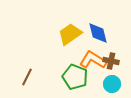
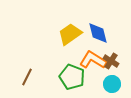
brown cross: rotated 21 degrees clockwise
green pentagon: moved 3 px left
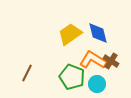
brown line: moved 4 px up
cyan circle: moved 15 px left
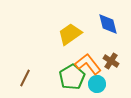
blue diamond: moved 10 px right, 9 px up
orange L-shape: moved 5 px left, 4 px down; rotated 20 degrees clockwise
brown line: moved 2 px left, 5 px down
green pentagon: rotated 20 degrees clockwise
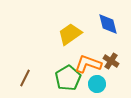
orange L-shape: rotated 32 degrees counterclockwise
green pentagon: moved 4 px left, 1 px down
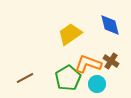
blue diamond: moved 2 px right, 1 px down
brown line: rotated 36 degrees clockwise
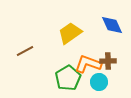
blue diamond: moved 2 px right; rotated 10 degrees counterclockwise
yellow trapezoid: moved 1 px up
brown cross: moved 3 px left; rotated 35 degrees counterclockwise
brown line: moved 27 px up
cyan circle: moved 2 px right, 2 px up
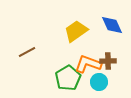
yellow trapezoid: moved 6 px right, 2 px up
brown line: moved 2 px right, 1 px down
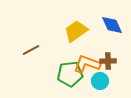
brown line: moved 4 px right, 2 px up
orange L-shape: moved 1 px left
green pentagon: moved 2 px right, 4 px up; rotated 25 degrees clockwise
cyan circle: moved 1 px right, 1 px up
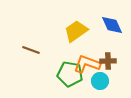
brown line: rotated 48 degrees clockwise
green pentagon: rotated 15 degrees clockwise
